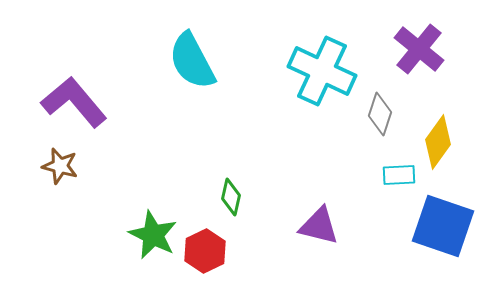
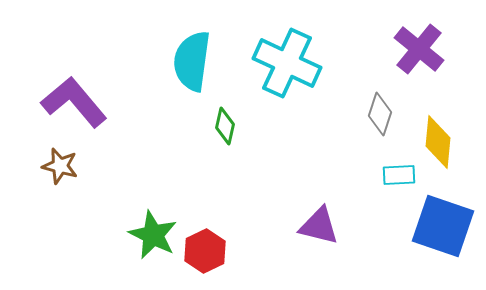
cyan semicircle: rotated 36 degrees clockwise
cyan cross: moved 35 px left, 8 px up
yellow diamond: rotated 30 degrees counterclockwise
green diamond: moved 6 px left, 71 px up
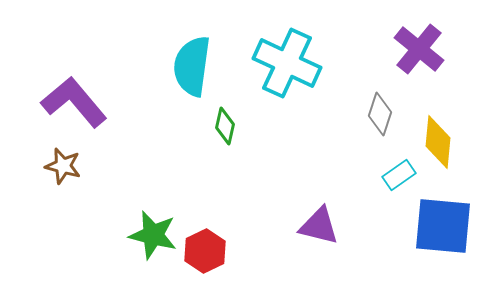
cyan semicircle: moved 5 px down
brown star: moved 3 px right
cyan rectangle: rotated 32 degrees counterclockwise
blue square: rotated 14 degrees counterclockwise
green star: rotated 12 degrees counterclockwise
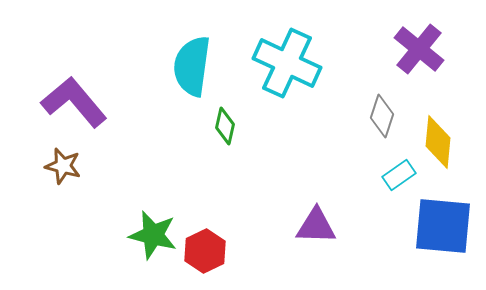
gray diamond: moved 2 px right, 2 px down
purple triangle: moved 3 px left; rotated 12 degrees counterclockwise
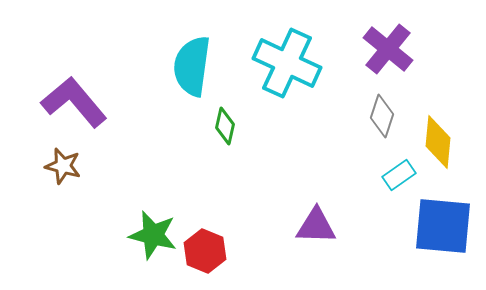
purple cross: moved 31 px left
red hexagon: rotated 12 degrees counterclockwise
